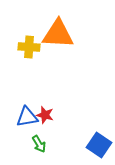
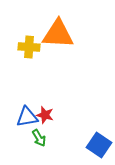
green arrow: moved 6 px up
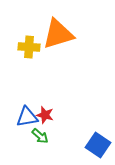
orange triangle: rotated 20 degrees counterclockwise
green arrow: moved 1 px right, 2 px up; rotated 18 degrees counterclockwise
blue square: moved 1 px left
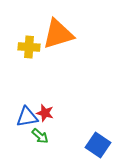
red star: moved 2 px up
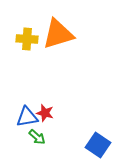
yellow cross: moved 2 px left, 8 px up
green arrow: moved 3 px left, 1 px down
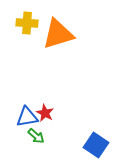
yellow cross: moved 16 px up
red star: rotated 12 degrees clockwise
green arrow: moved 1 px left, 1 px up
blue square: moved 2 px left
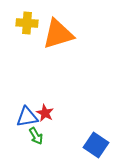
green arrow: rotated 18 degrees clockwise
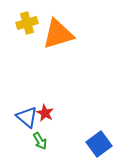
yellow cross: rotated 20 degrees counterclockwise
blue triangle: rotated 50 degrees clockwise
green arrow: moved 4 px right, 5 px down
blue square: moved 3 px right, 1 px up; rotated 20 degrees clockwise
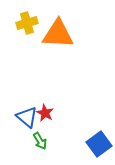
orange triangle: rotated 20 degrees clockwise
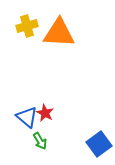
yellow cross: moved 3 px down
orange triangle: moved 1 px right, 1 px up
